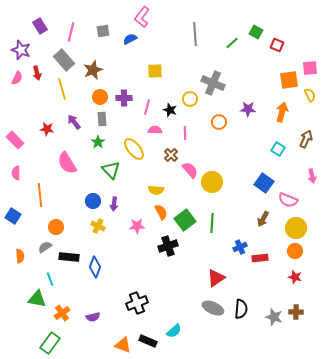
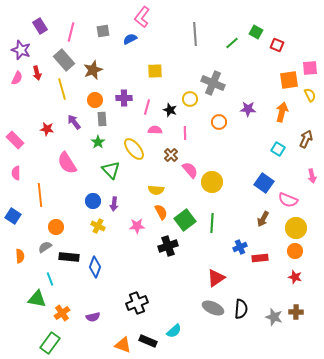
orange circle at (100, 97): moved 5 px left, 3 px down
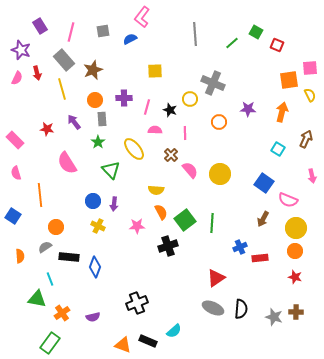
pink semicircle at (16, 173): rotated 16 degrees counterclockwise
yellow circle at (212, 182): moved 8 px right, 8 px up
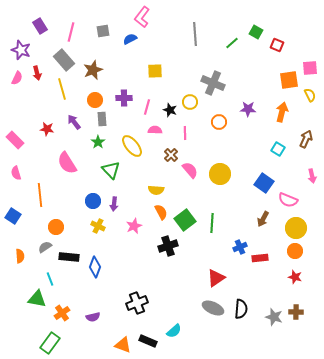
yellow circle at (190, 99): moved 3 px down
yellow ellipse at (134, 149): moved 2 px left, 3 px up
pink star at (137, 226): moved 3 px left; rotated 21 degrees counterclockwise
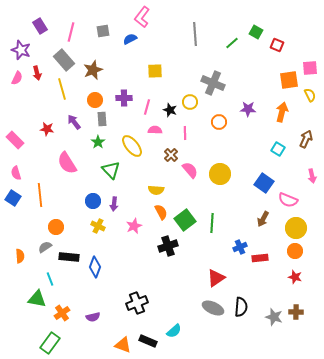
blue square at (13, 216): moved 18 px up
black semicircle at (241, 309): moved 2 px up
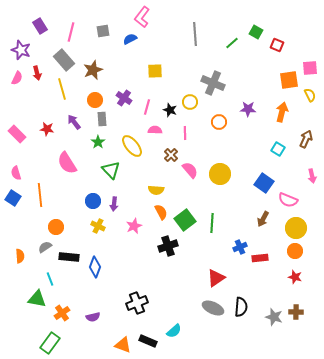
purple cross at (124, 98): rotated 35 degrees clockwise
pink rectangle at (15, 140): moved 2 px right, 6 px up
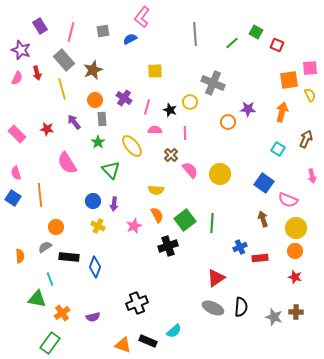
orange circle at (219, 122): moved 9 px right
orange semicircle at (161, 212): moved 4 px left, 3 px down
brown arrow at (263, 219): rotated 133 degrees clockwise
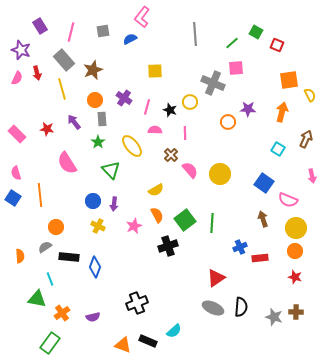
pink square at (310, 68): moved 74 px left
yellow semicircle at (156, 190): rotated 35 degrees counterclockwise
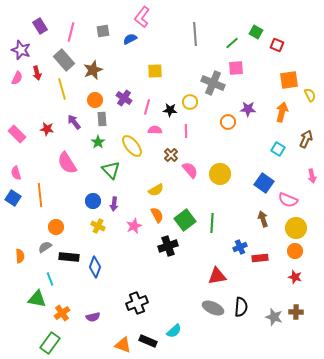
black star at (170, 110): rotated 16 degrees counterclockwise
pink line at (185, 133): moved 1 px right, 2 px up
red triangle at (216, 278): moved 1 px right, 2 px up; rotated 24 degrees clockwise
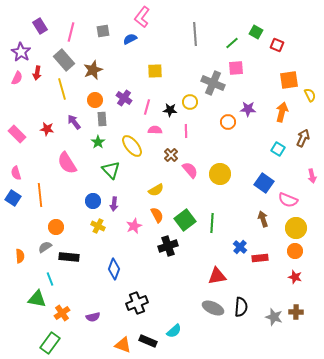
purple star at (21, 50): moved 2 px down; rotated 12 degrees clockwise
red arrow at (37, 73): rotated 24 degrees clockwise
brown arrow at (306, 139): moved 3 px left, 1 px up
blue cross at (240, 247): rotated 24 degrees counterclockwise
blue diamond at (95, 267): moved 19 px right, 2 px down
